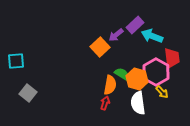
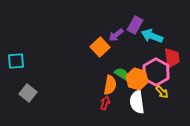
purple rectangle: rotated 18 degrees counterclockwise
white semicircle: moved 1 px left, 1 px up
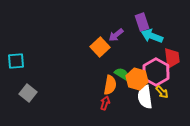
purple rectangle: moved 7 px right, 3 px up; rotated 48 degrees counterclockwise
white semicircle: moved 8 px right, 5 px up
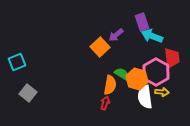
cyan square: moved 1 px right, 1 px down; rotated 18 degrees counterclockwise
yellow arrow: rotated 40 degrees counterclockwise
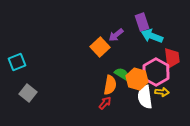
red arrow: rotated 24 degrees clockwise
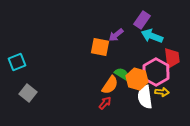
purple rectangle: moved 2 px up; rotated 54 degrees clockwise
orange square: rotated 36 degrees counterclockwise
orange semicircle: rotated 24 degrees clockwise
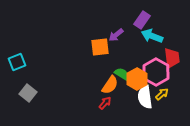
orange square: rotated 18 degrees counterclockwise
orange hexagon: rotated 15 degrees clockwise
yellow arrow: moved 2 px down; rotated 48 degrees counterclockwise
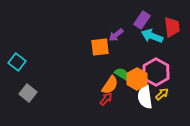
red trapezoid: moved 31 px up
cyan square: rotated 30 degrees counterclockwise
red arrow: moved 1 px right, 4 px up
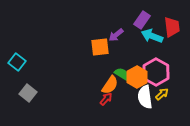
orange hexagon: moved 2 px up
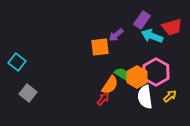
red trapezoid: rotated 80 degrees clockwise
yellow arrow: moved 8 px right, 2 px down
red arrow: moved 3 px left
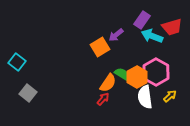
orange square: rotated 24 degrees counterclockwise
orange semicircle: moved 2 px left, 2 px up
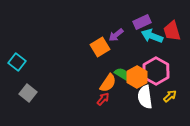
purple rectangle: moved 2 px down; rotated 30 degrees clockwise
red trapezoid: moved 4 px down; rotated 90 degrees clockwise
pink hexagon: moved 1 px up
